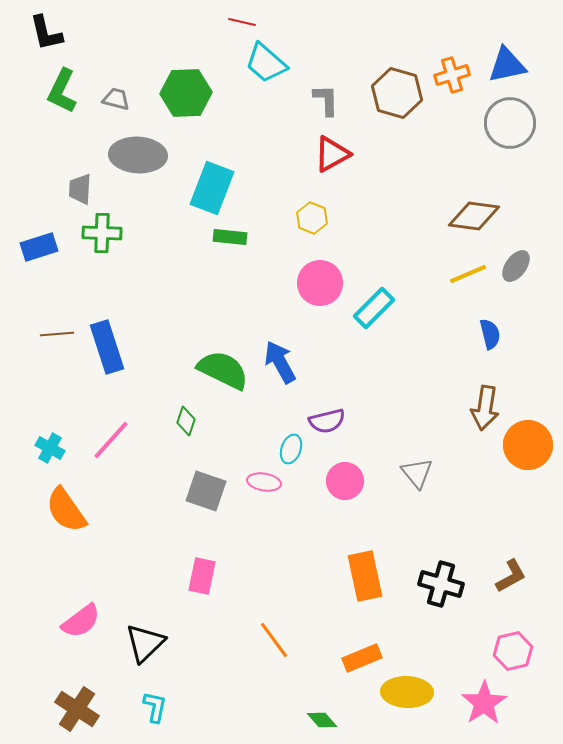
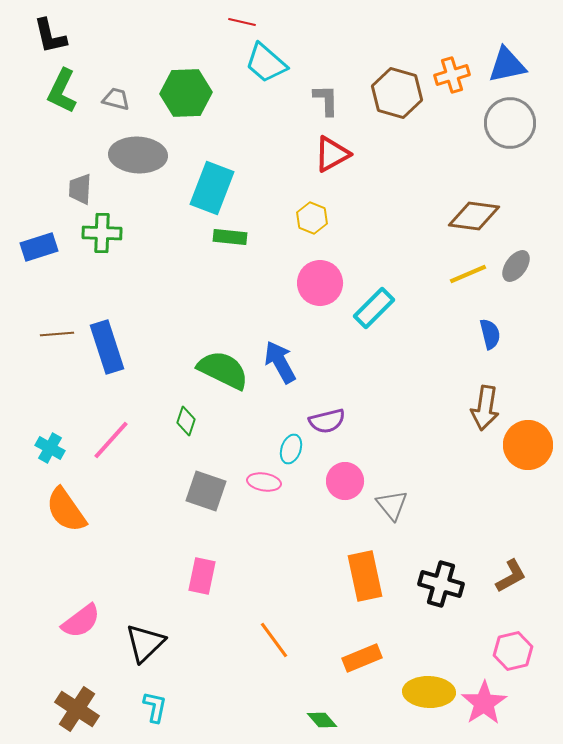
black L-shape at (46, 33): moved 4 px right, 3 px down
gray triangle at (417, 473): moved 25 px left, 32 px down
yellow ellipse at (407, 692): moved 22 px right
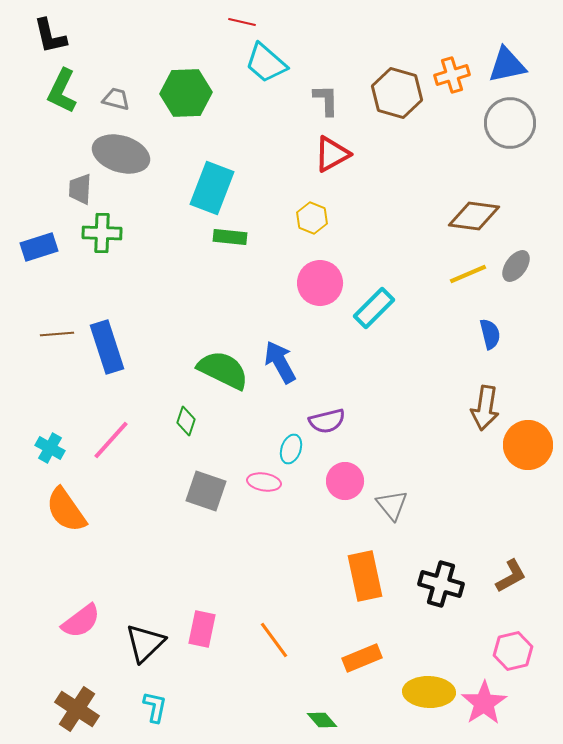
gray ellipse at (138, 155): moved 17 px left, 1 px up; rotated 14 degrees clockwise
pink rectangle at (202, 576): moved 53 px down
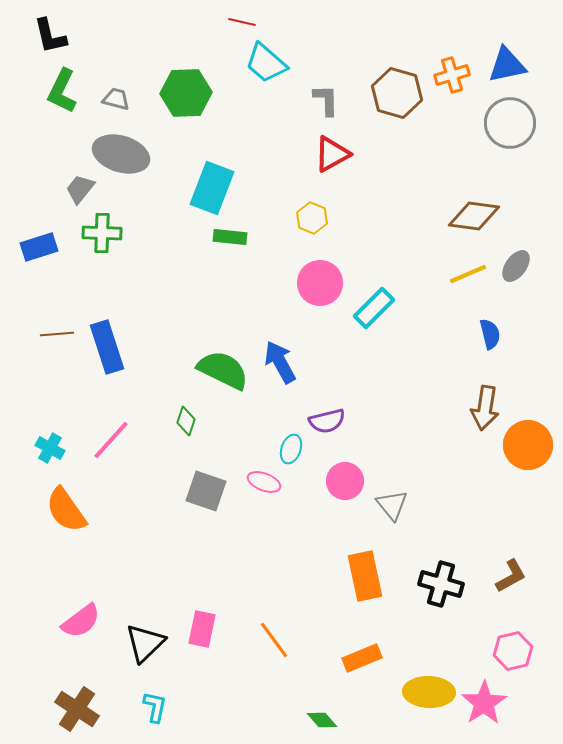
gray trapezoid at (80, 189): rotated 36 degrees clockwise
pink ellipse at (264, 482): rotated 12 degrees clockwise
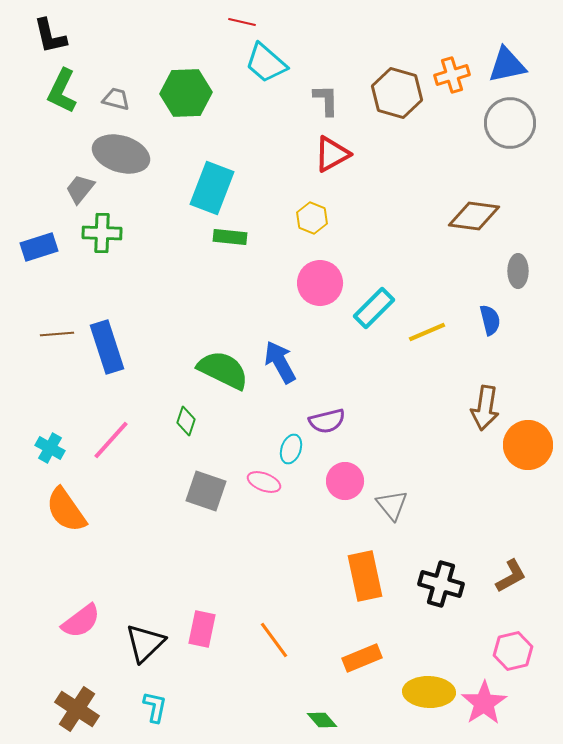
gray ellipse at (516, 266): moved 2 px right, 5 px down; rotated 36 degrees counterclockwise
yellow line at (468, 274): moved 41 px left, 58 px down
blue semicircle at (490, 334): moved 14 px up
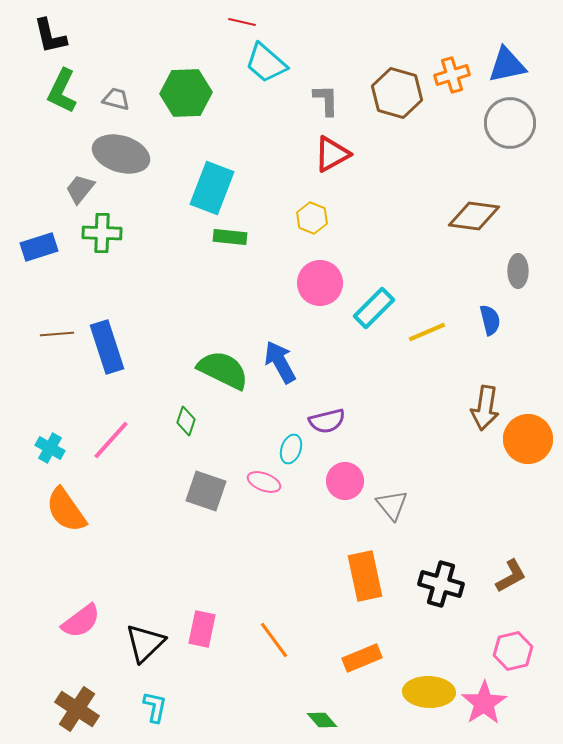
orange circle at (528, 445): moved 6 px up
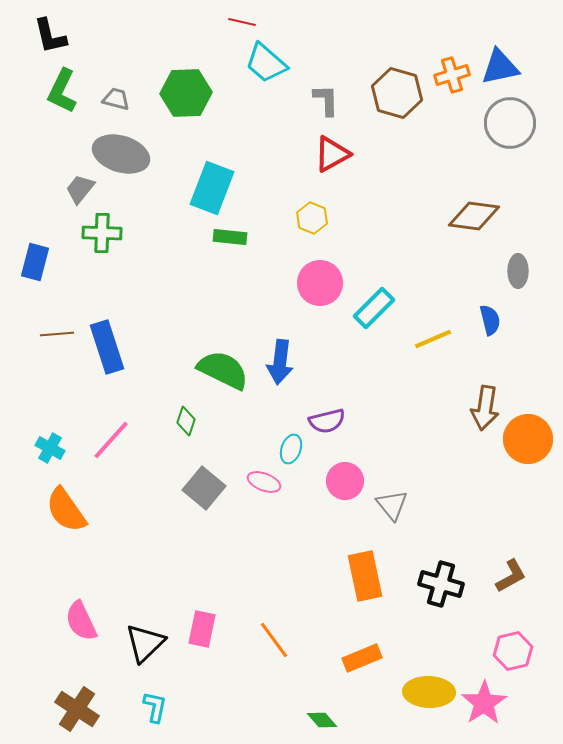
blue triangle at (507, 65): moved 7 px left, 2 px down
blue rectangle at (39, 247): moved 4 px left, 15 px down; rotated 57 degrees counterclockwise
yellow line at (427, 332): moved 6 px right, 7 px down
blue arrow at (280, 362): rotated 144 degrees counterclockwise
gray square at (206, 491): moved 2 px left, 3 px up; rotated 21 degrees clockwise
pink semicircle at (81, 621): rotated 102 degrees clockwise
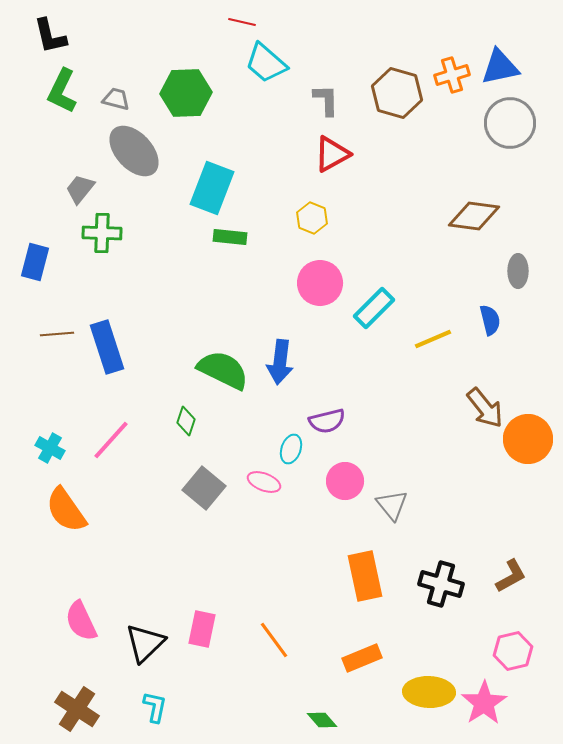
gray ellipse at (121, 154): moved 13 px right, 3 px up; rotated 30 degrees clockwise
brown arrow at (485, 408): rotated 48 degrees counterclockwise
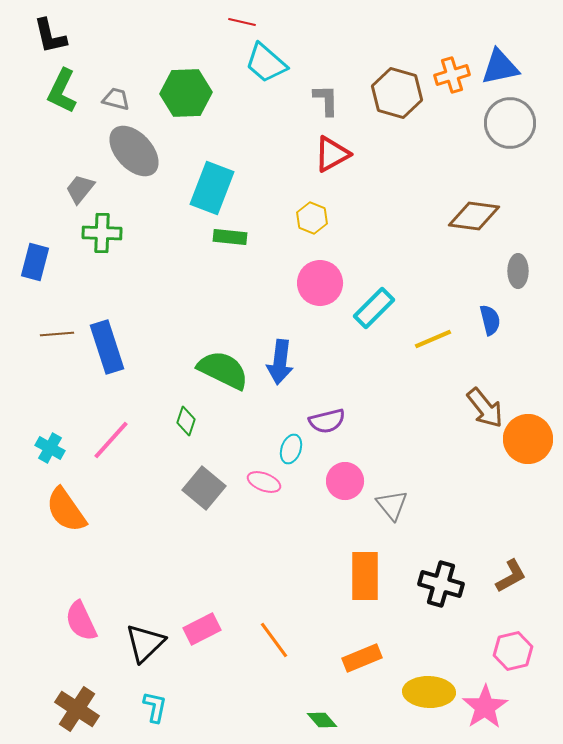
orange rectangle at (365, 576): rotated 12 degrees clockwise
pink rectangle at (202, 629): rotated 51 degrees clockwise
pink star at (484, 703): moved 1 px right, 4 px down
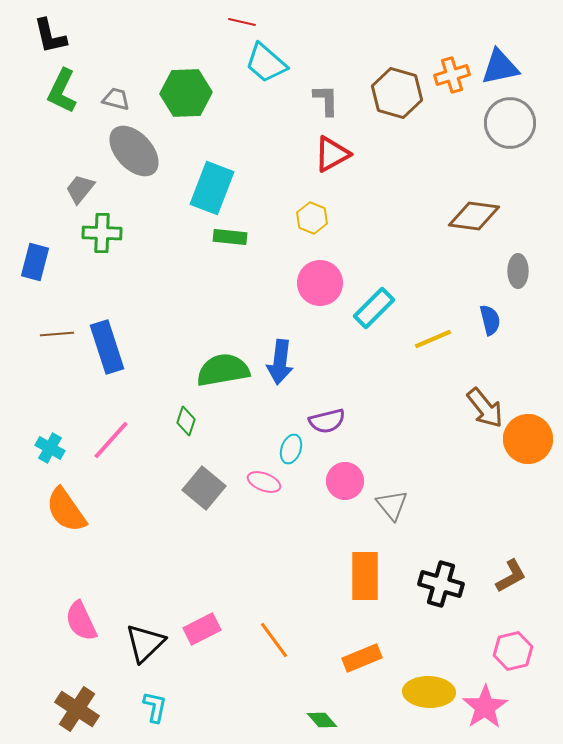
green semicircle at (223, 370): rotated 36 degrees counterclockwise
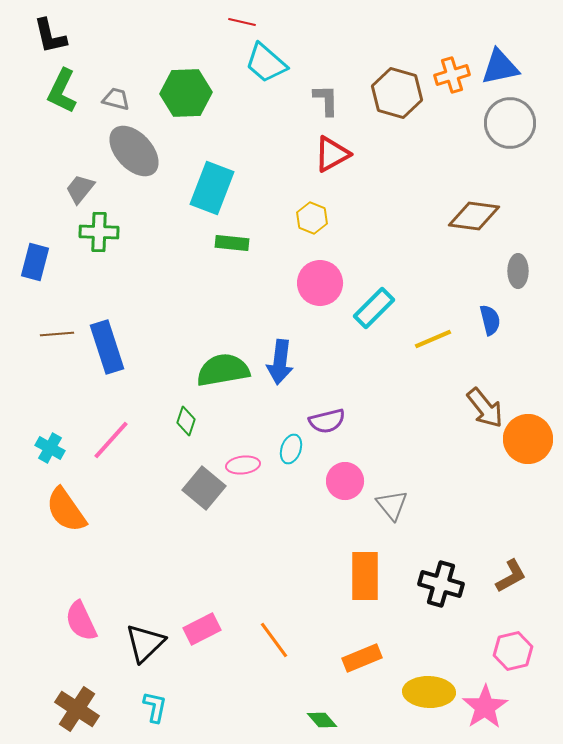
green cross at (102, 233): moved 3 px left, 1 px up
green rectangle at (230, 237): moved 2 px right, 6 px down
pink ellipse at (264, 482): moved 21 px left, 17 px up; rotated 28 degrees counterclockwise
